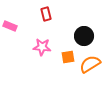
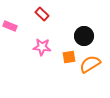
red rectangle: moved 4 px left; rotated 32 degrees counterclockwise
orange square: moved 1 px right
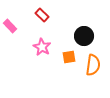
red rectangle: moved 1 px down
pink rectangle: rotated 24 degrees clockwise
pink star: rotated 24 degrees clockwise
orange semicircle: moved 3 px right, 1 px down; rotated 130 degrees clockwise
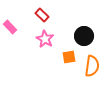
pink rectangle: moved 1 px down
pink star: moved 3 px right, 8 px up
orange semicircle: moved 1 px left, 1 px down
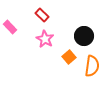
orange square: rotated 32 degrees counterclockwise
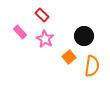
pink rectangle: moved 10 px right, 5 px down
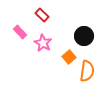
pink star: moved 2 px left, 4 px down
orange semicircle: moved 5 px left, 5 px down
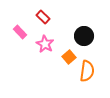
red rectangle: moved 1 px right, 2 px down
pink star: moved 2 px right, 1 px down
